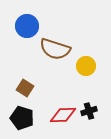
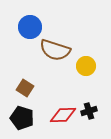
blue circle: moved 3 px right, 1 px down
brown semicircle: moved 1 px down
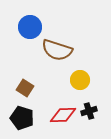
brown semicircle: moved 2 px right
yellow circle: moved 6 px left, 14 px down
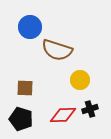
brown square: rotated 30 degrees counterclockwise
black cross: moved 1 px right, 2 px up
black pentagon: moved 1 px left, 1 px down
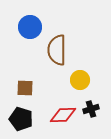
brown semicircle: rotated 72 degrees clockwise
black cross: moved 1 px right
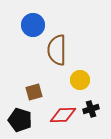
blue circle: moved 3 px right, 2 px up
brown square: moved 9 px right, 4 px down; rotated 18 degrees counterclockwise
black pentagon: moved 1 px left, 1 px down
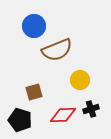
blue circle: moved 1 px right, 1 px down
brown semicircle: rotated 112 degrees counterclockwise
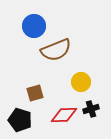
brown semicircle: moved 1 px left
yellow circle: moved 1 px right, 2 px down
brown square: moved 1 px right, 1 px down
red diamond: moved 1 px right
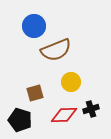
yellow circle: moved 10 px left
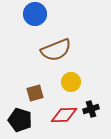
blue circle: moved 1 px right, 12 px up
